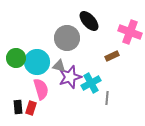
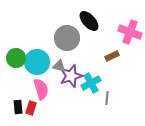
purple star: moved 1 px right, 1 px up
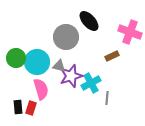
gray circle: moved 1 px left, 1 px up
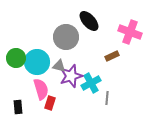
red rectangle: moved 19 px right, 5 px up
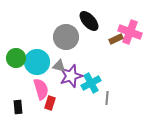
brown rectangle: moved 4 px right, 17 px up
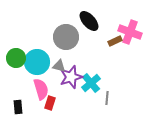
brown rectangle: moved 1 px left, 2 px down
purple star: moved 1 px down
cyan cross: rotated 12 degrees counterclockwise
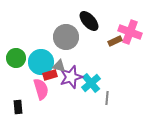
cyan circle: moved 4 px right
red rectangle: moved 28 px up; rotated 56 degrees clockwise
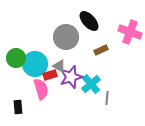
brown rectangle: moved 14 px left, 9 px down
cyan circle: moved 6 px left, 2 px down
gray triangle: rotated 16 degrees clockwise
cyan cross: moved 1 px down
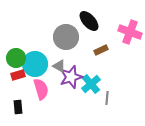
red rectangle: moved 32 px left
